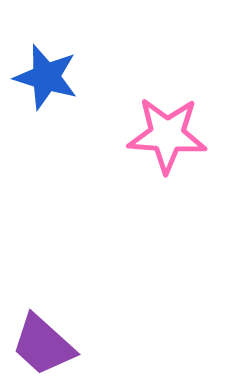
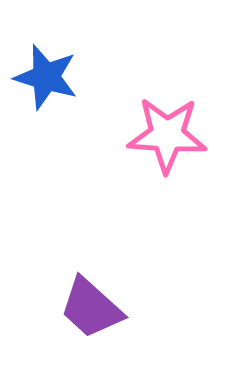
purple trapezoid: moved 48 px right, 37 px up
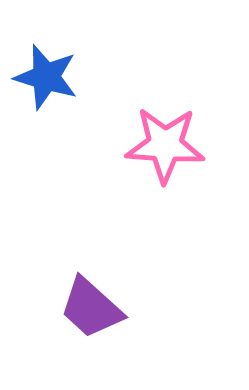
pink star: moved 2 px left, 10 px down
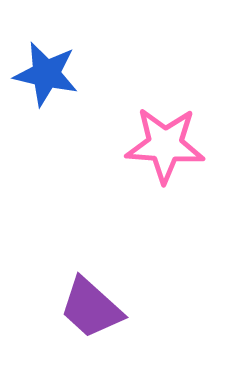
blue star: moved 3 px up; rotated 4 degrees counterclockwise
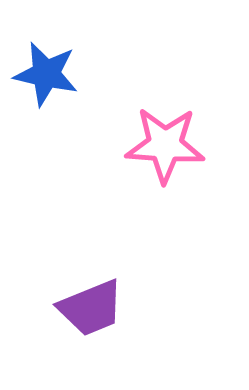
purple trapezoid: rotated 64 degrees counterclockwise
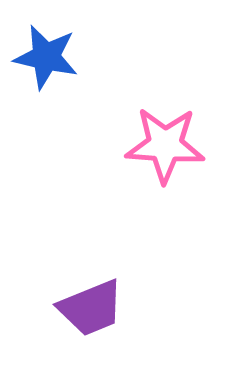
blue star: moved 17 px up
